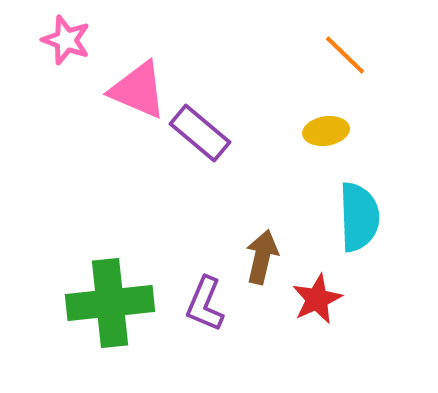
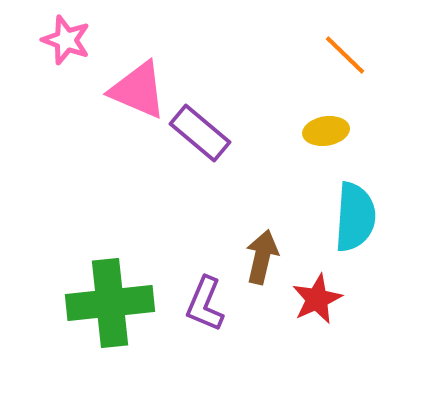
cyan semicircle: moved 4 px left; rotated 6 degrees clockwise
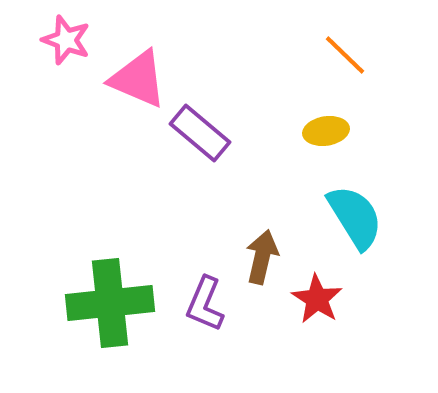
pink triangle: moved 11 px up
cyan semicircle: rotated 36 degrees counterclockwise
red star: rotated 15 degrees counterclockwise
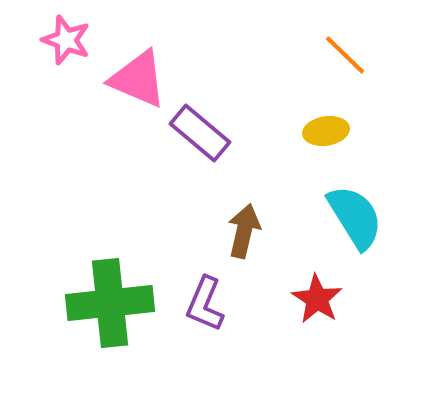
brown arrow: moved 18 px left, 26 px up
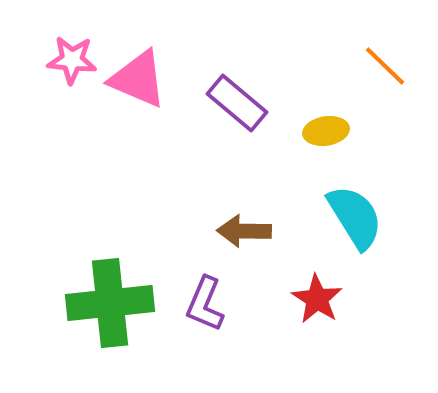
pink star: moved 6 px right, 20 px down; rotated 15 degrees counterclockwise
orange line: moved 40 px right, 11 px down
purple rectangle: moved 37 px right, 30 px up
brown arrow: rotated 102 degrees counterclockwise
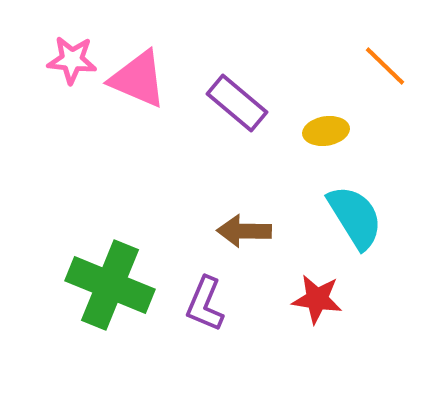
red star: rotated 24 degrees counterclockwise
green cross: moved 18 px up; rotated 28 degrees clockwise
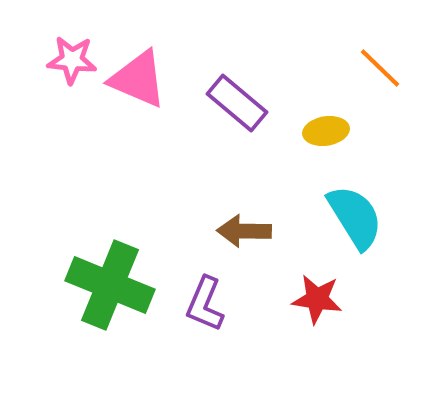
orange line: moved 5 px left, 2 px down
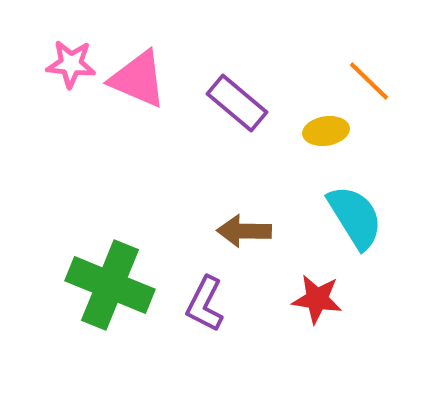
pink star: moved 1 px left, 4 px down
orange line: moved 11 px left, 13 px down
purple L-shape: rotated 4 degrees clockwise
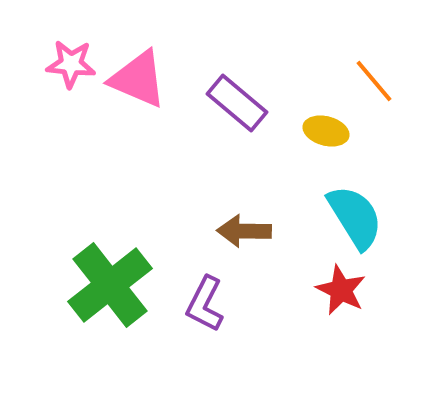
orange line: moved 5 px right; rotated 6 degrees clockwise
yellow ellipse: rotated 24 degrees clockwise
green cross: rotated 30 degrees clockwise
red star: moved 24 px right, 9 px up; rotated 18 degrees clockwise
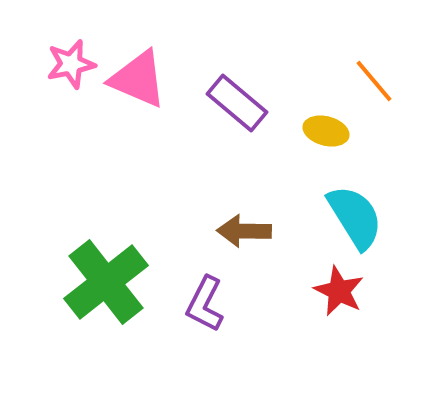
pink star: rotated 18 degrees counterclockwise
green cross: moved 4 px left, 3 px up
red star: moved 2 px left, 1 px down
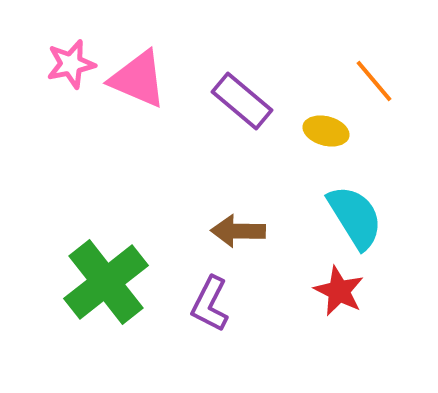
purple rectangle: moved 5 px right, 2 px up
brown arrow: moved 6 px left
purple L-shape: moved 5 px right
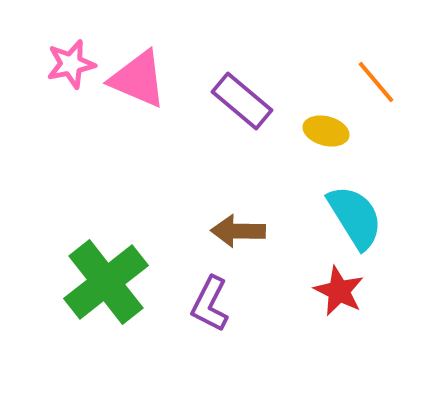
orange line: moved 2 px right, 1 px down
